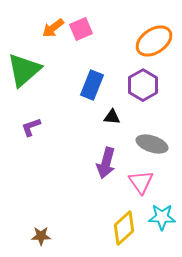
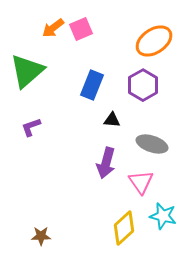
green triangle: moved 3 px right, 1 px down
black triangle: moved 3 px down
cyan star: moved 1 px right, 1 px up; rotated 12 degrees clockwise
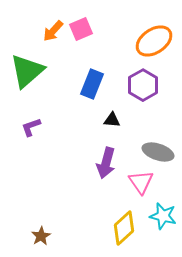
orange arrow: moved 3 px down; rotated 10 degrees counterclockwise
blue rectangle: moved 1 px up
gray ellipse: moved 6 px right, 8 px down
brown star: rotated 30 degrees counterclockwise
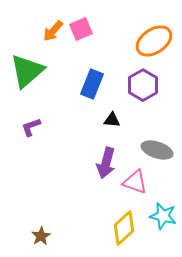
gray ellipse: moved 1 px left, 2 px up
pink triangle: moved 6 px left; rotated 36 degrees counterclockwise
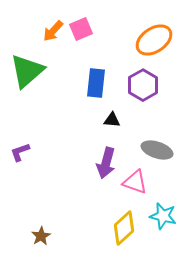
orange ellipse: moved 1 px up
blue rectangle: moved 4 px right, 1 px up; rotated 16 degrees counterclockwise
purple L-shape: moved 11 px left, 25 px down
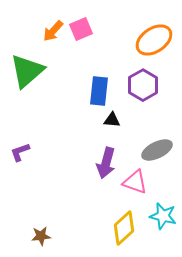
blue rectangle: moved 3 px right, 8 px down
gray ellipse: rotated 44 degrees counterclockwise
brown star: rotated 24 degrees clockwise
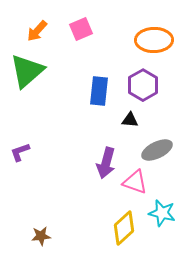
orange arrow: moved 16 px left
orange ellipse: rotated 33 degrees clockwise
black triangle: moved 18 px right
cyan star: moved 1 px left, 3 px up
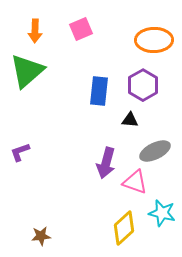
orange arrow: moved 2 px left; rotated 40 degrees counterclockwise
gray ellipse: moved 2 px left, 1 px down
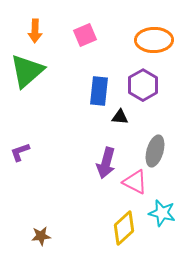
pink square: moved 4 px right, 6 px down
black triangle: moved 10 px left, 3 px up
gray ellipse: rotated 48 degrees counterclockwise
pink triangle: rotated 8 degrees clockwise
